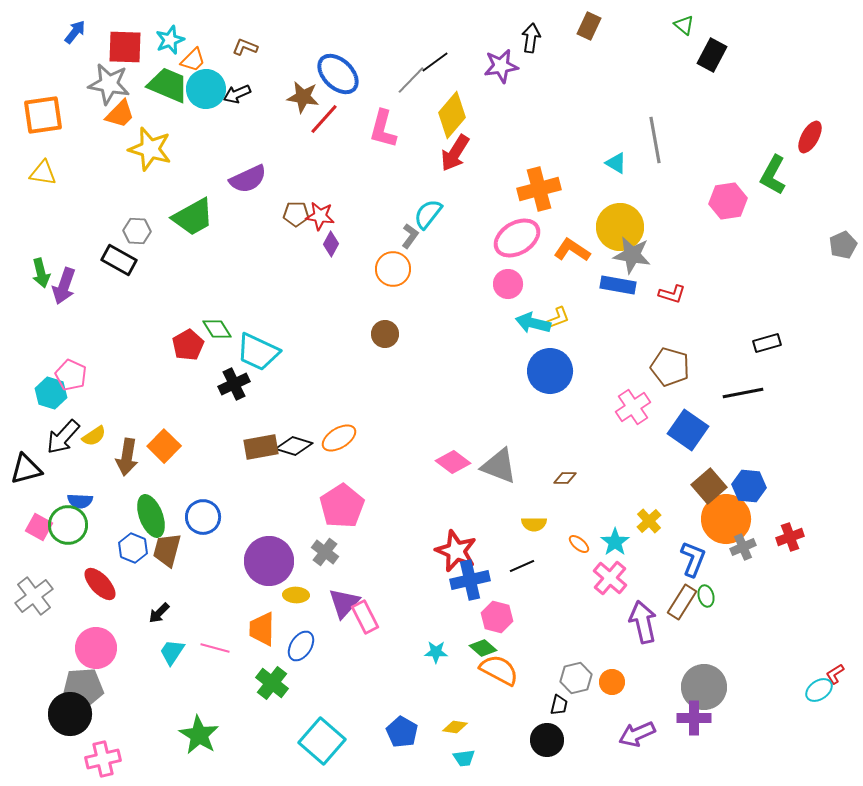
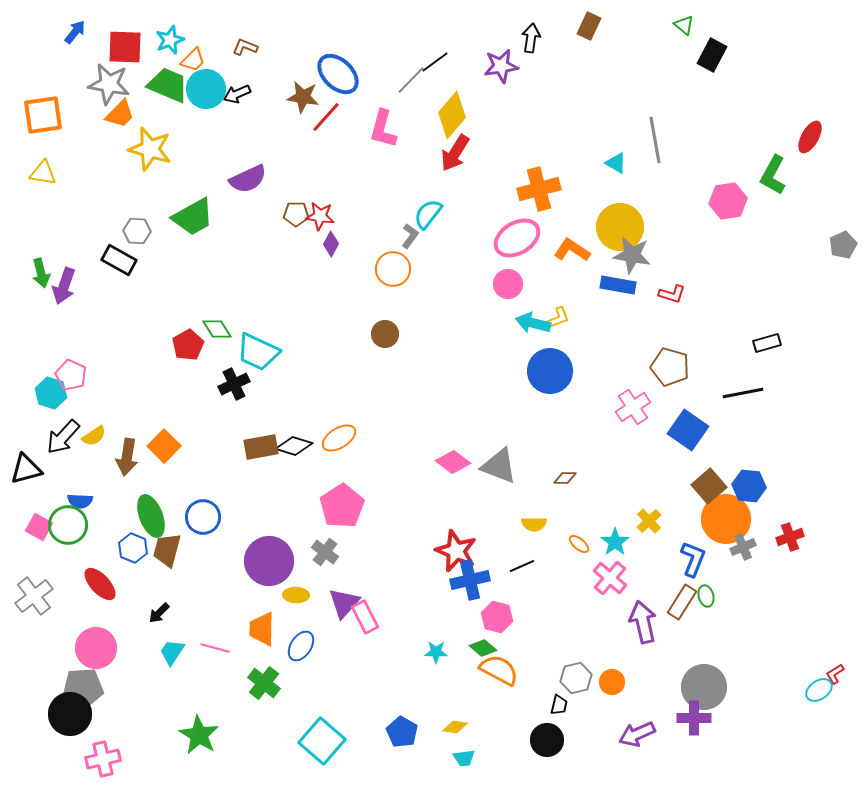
red line at (324, 119): moved 2 px right, 2 px up
green cross at (272, 683): moved 8 px left
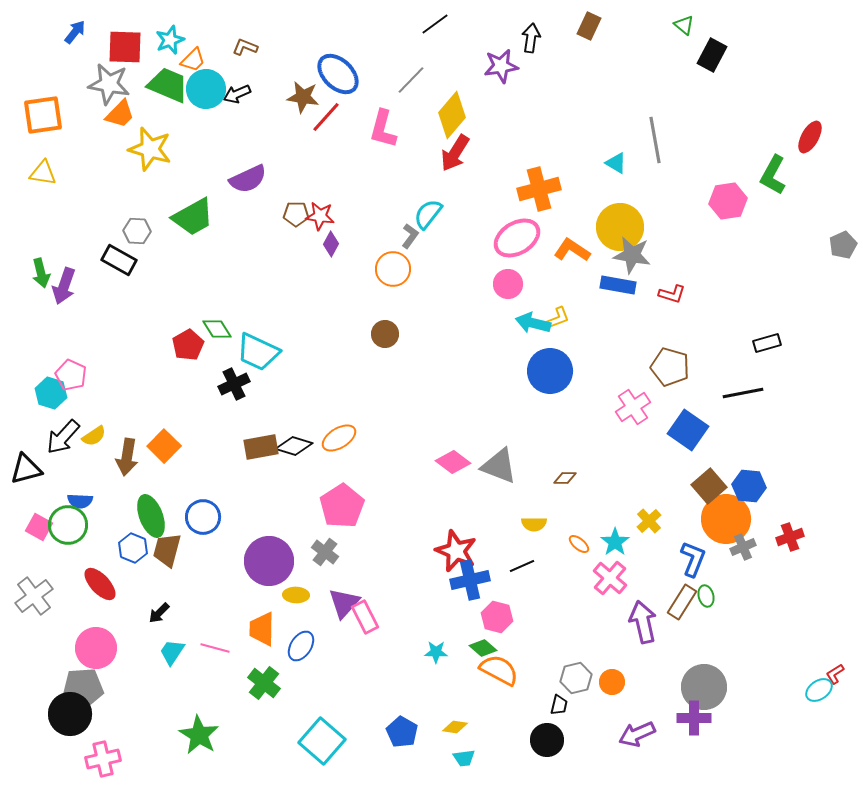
black line at (435, 62): moved 38 px up
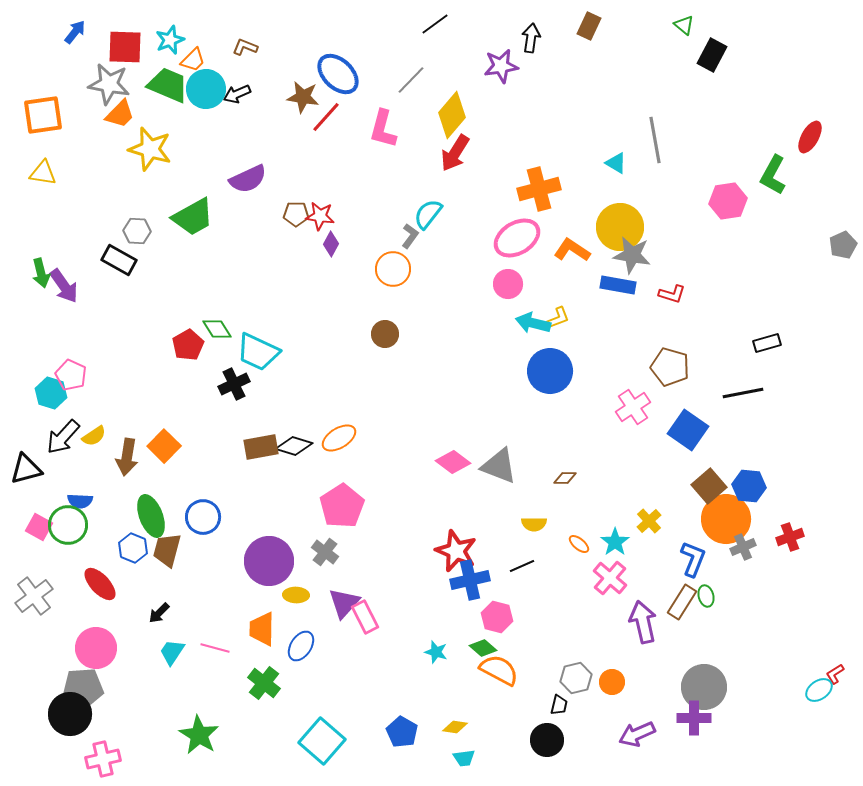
purple arrow at (64, 286): rotated 54 degrees counterclockwise
cyan star at (436, 652): rotated 15 degrees clockwise
